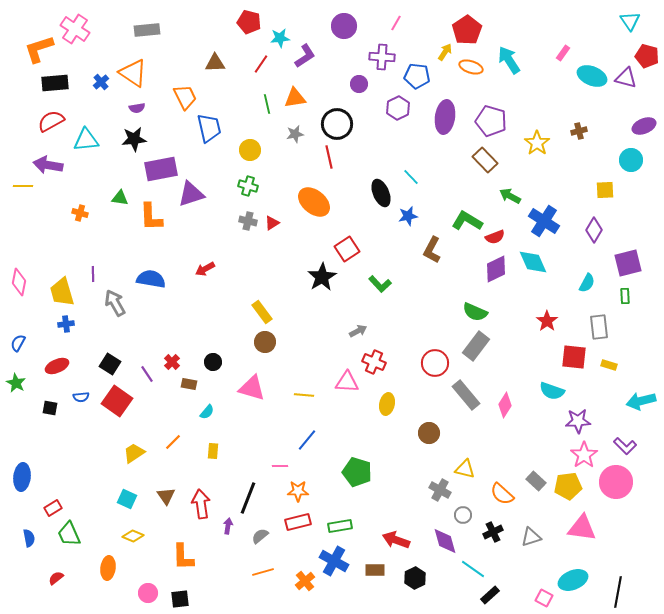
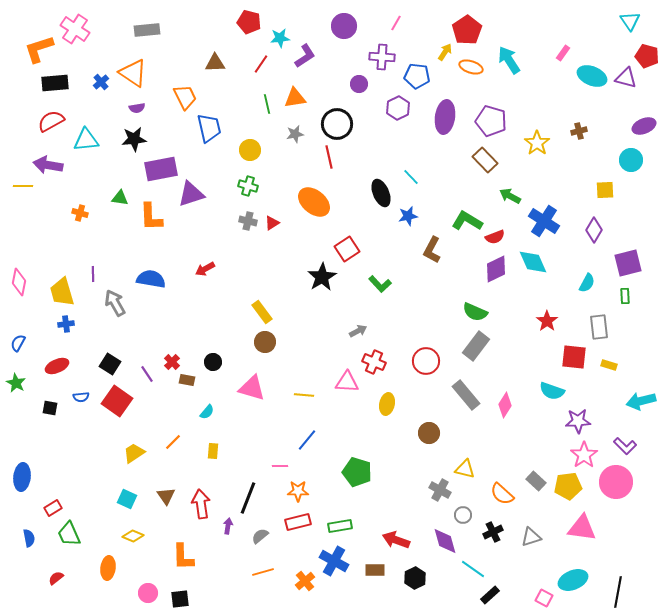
red circle at (435, 363): moved 9 px left, 2 px up
brown rectangle at (189, 384): moved 2 px left, 4 px up
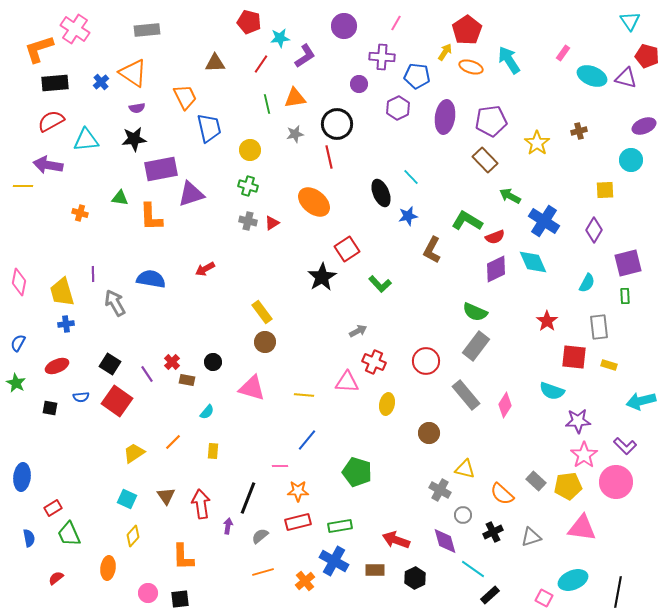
purple pentagon at (491, 121): rotated 24 degrees counterclockwise
yellow diamond at (133, 536): rotated 70 degrees counterclockwise
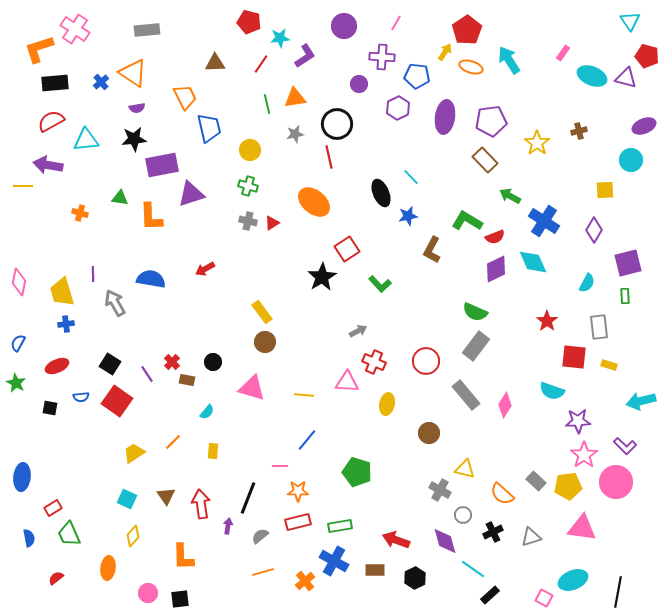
purple rectangle at (161, 169): moved 1 px right, 4 px up
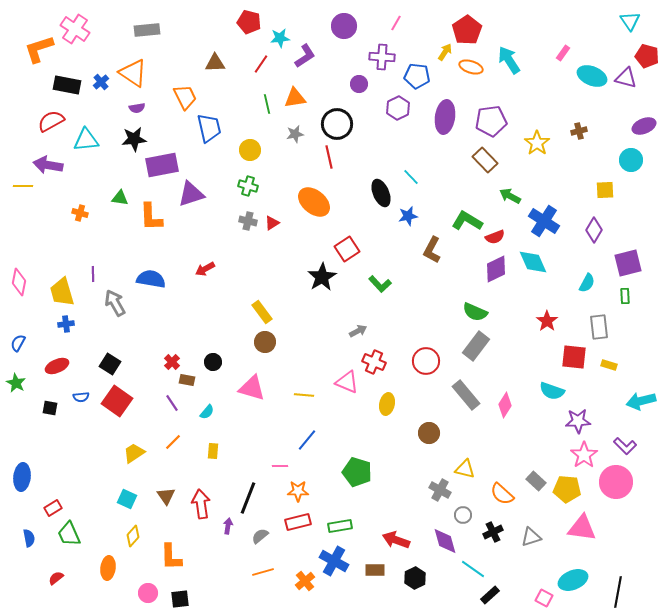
black rectangle at (55, 83): moved 12 px right, 2 px down; rotated 16 degrees clockwise
purple line at (147, 374): moved 25 px right, 29 px down
pink triangle at (347, 382): rotated 20 degrees clockwise
yellow pentagon at (568, 486): moved 1 px left, 3 px down; rotated 12 degrees clockwise
orange L-shape at (183, 557): moved 12 px left
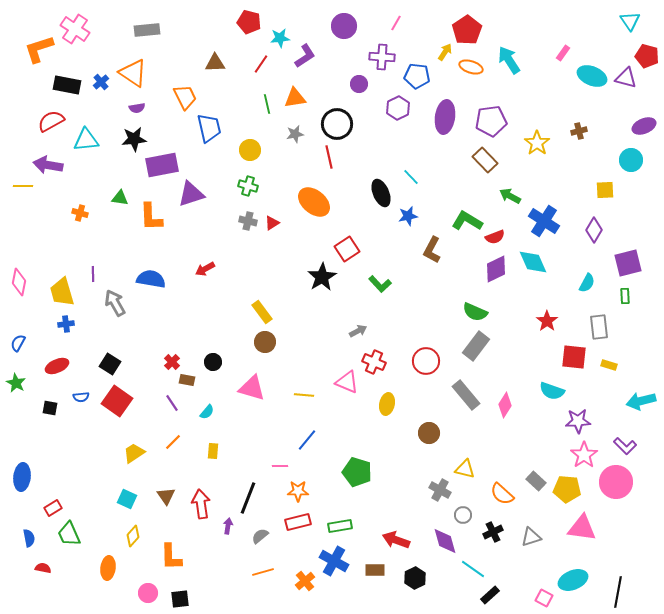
red semicircle at (56, 578): moved 13 px left, 10 px up; rotated 49 degrees clockwise
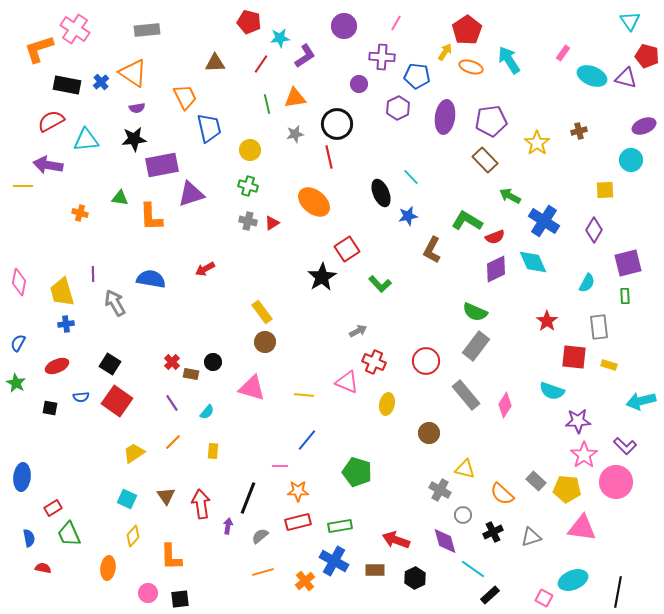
brown rectangle at (187, 380): moved 4 px right, 6 px up
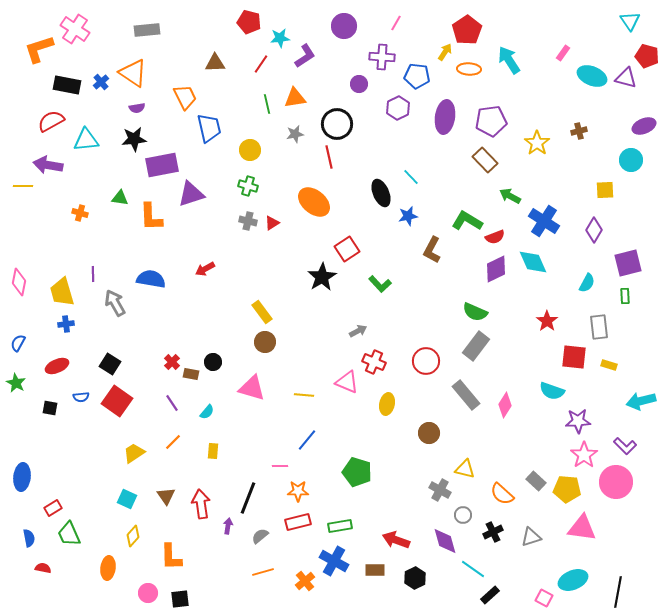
orange ellipse at (471, 67): moved 2 px left, 2 px down; rotated 15 degrees counterclockwise
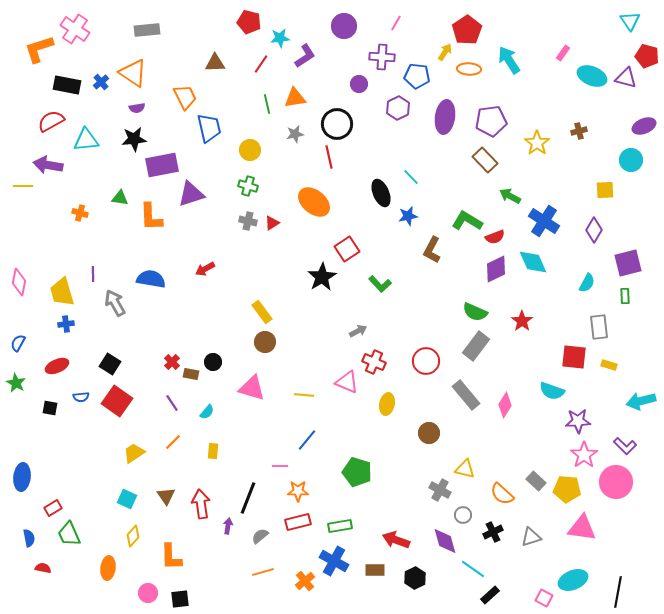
red star at (547, 321): moved 25 px left
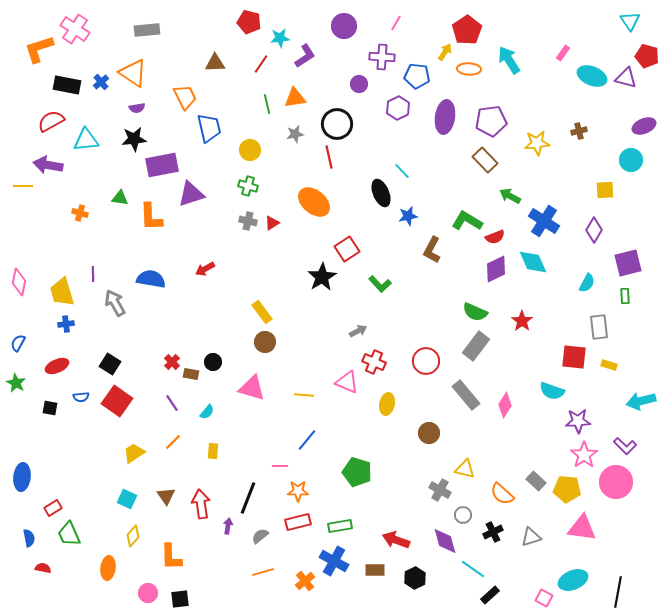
yellow star at (537, 143): rotated 30 degrees clockwise
cyan line at (411, 177): moved 9 px left, 6 px up
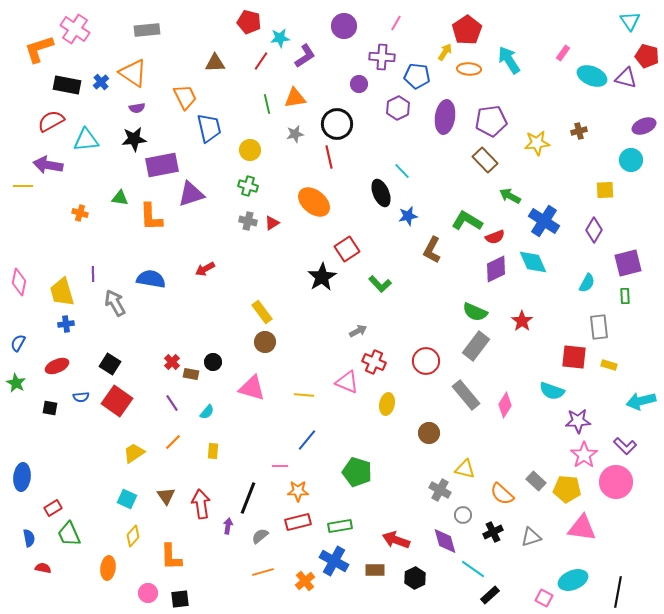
red line at (261, 64): moved 3 px up
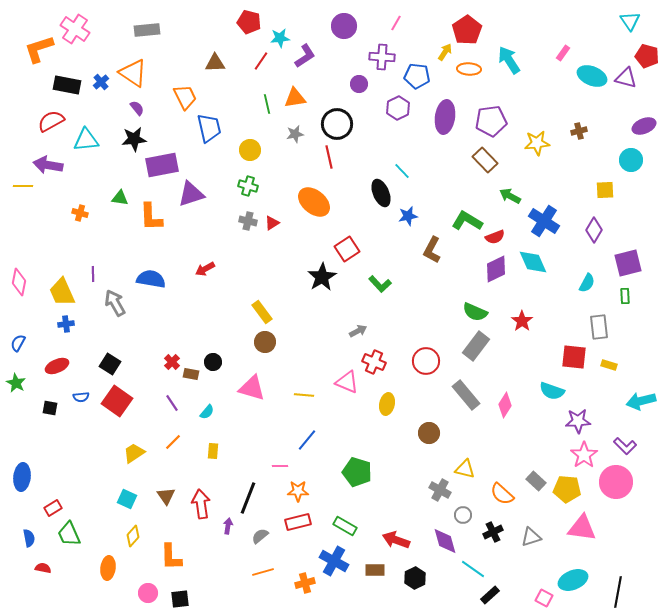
purple semicircle at (137, 108): rotated 119 degrees counterclockwise
yellow trapezoid at (62, 292): rotated 8 degrees counterclockwise
green rectangle at (340, 526): moved 5 px right; rotated 40 degrees clockwise
orange cross at (305, 581): moved 2 px down; rotated 24 degrees clockwise
